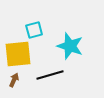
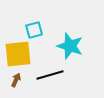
brown arrow: moved 2 px right
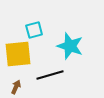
brown arrow: moved 7 px down
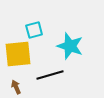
brown arrow: rotated 48 degrees counterclockwise
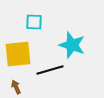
cyan square: moved 8 px up; rotated 18 degrees clockwise
cyan star: moved 2 px right, 1 px up
black line: moved 5 px up
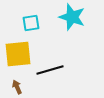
cyan square: moved 3 px left, 1 px down; rotated 12 degrees counterclockwise
cyan star: moved 28 px up
brown arrow: moved 1 px right
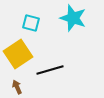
cyan star: moved 1 px right, 1 px down
cyan square: rotated 24 degrees clockwise
yellow square: rotated 28 degrees counterclockwise
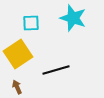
cyan square: rotated 18 degrees counterclockwise
black line: moved 6 px right
